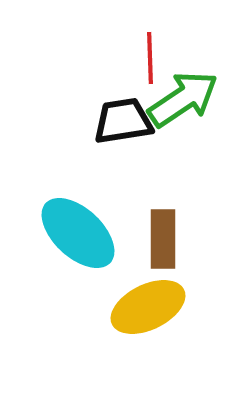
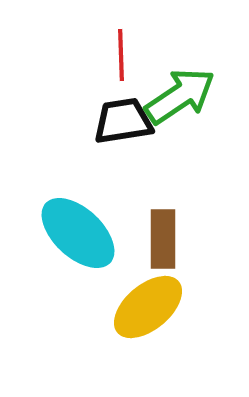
red line: moved 29 px left, 3 px up
green arrow: moved 3 px left, 3 px up
yellow ellipse: rotated 14 degrees counterclockwise
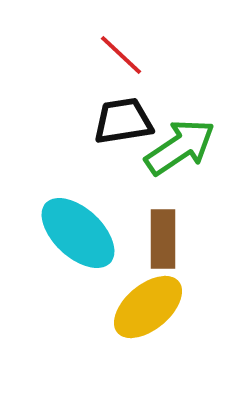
red line: rotated 45 degrees counterclockwise
green arrow: moved 51 px down
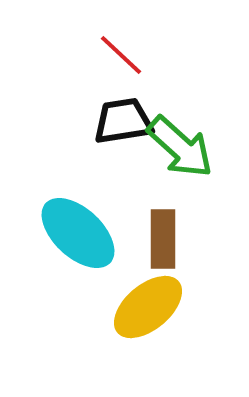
green arrow: rotated 76 degrees clockwise
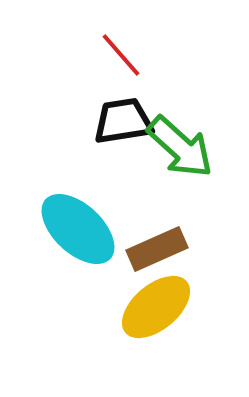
red line: rotated 6 degrees clockwise
cyan ellipse: moved 4 px up
brown rectangle: moved 6 px left, 10 px down; rotated 66 degrees clockwise
yellow ellipse: moved 8 px right
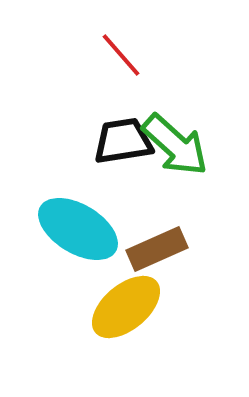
black trapezoid: moved 20 px down
green arrow: moved 5 px left, 2 px up
cyan ellipse: rotated 12 degrees counterclockwise
yellow ellipse: moved 30 px left
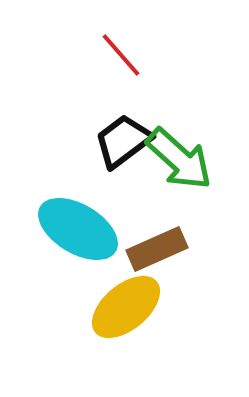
black trapezoid: rotated 28 degrees counterclockwise
green arrow: moved 4 px right, 14 px down
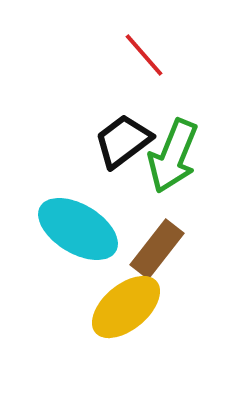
red line: moved 23 px right
green arrow: moved 6 px left, 3 px up; rotated 70 degrees clockwise
brown rectangle: rotated 28 degrees counterclockwise
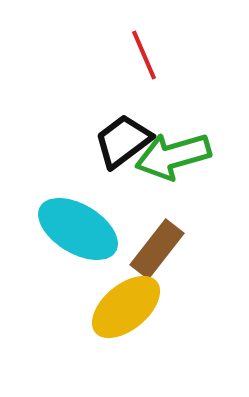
red line: rotated 18 degrees clockwise
green arrow: rotated 52 degrees clockwise
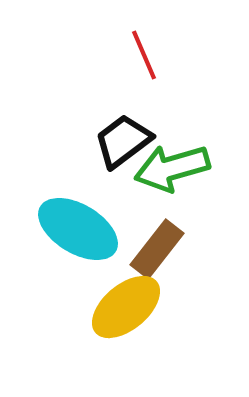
green arrow: moved 1 px left, 12 px down
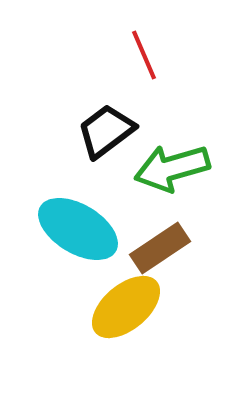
black trapezoid: moved 17 px left, 10 px up
brown rectangle: moved 3 px right, 1 px up; rotated 18 degrees clockwise
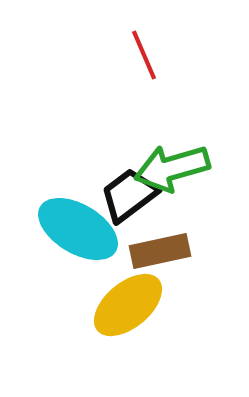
black trapezoid: moved 23 px right, 64 px down
brown rectangle: moved 3 px down; rotated 22 degrees clockwise
yellow ellipse: moved 2 px right, 2 px up
